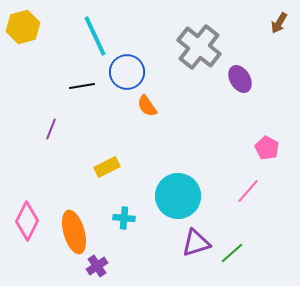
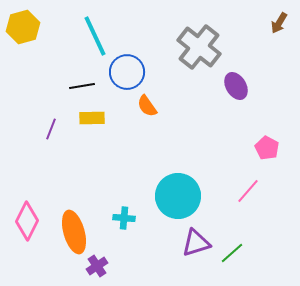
purple ellipse: moved 4 px left, 7 px down
yellow rectangle: moved 15 px left, 49 px up; rotated 25 degrees clockwise
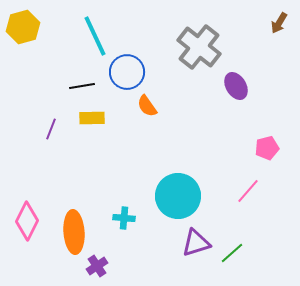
pink pentagon: rotated 30 degrees clockwise
orange ellipse: rotated 12 degrees clockwise
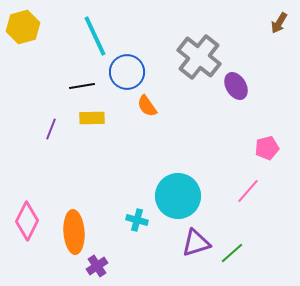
gray cross: moved 10 px down
cyan cross: moved 13 px right, 2 px down; rotated 10 degrees clockwise
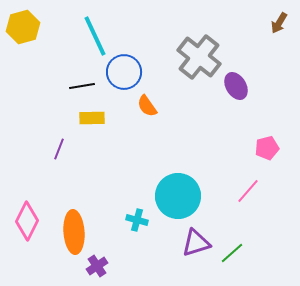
blue circle: moved 3 px left
purple line: moved 8 px right, 20 px down
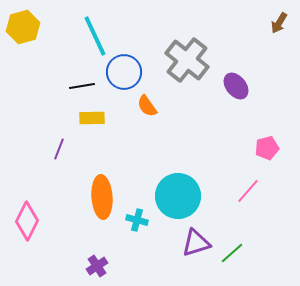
gray cross: moved 12 px left, 3 px down
purple ellipse: rotated 8 degrees counterclockwise
orange ellipse: moved 28 px right, 35 px up
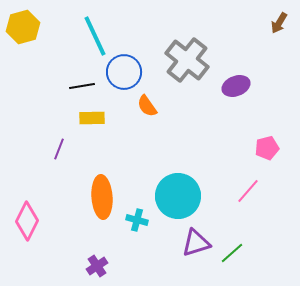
purple ellipse: rotated 72 degrees counterclockwise
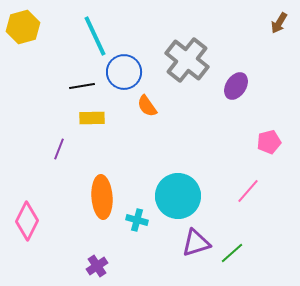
purple ellipse: rotated 36 degrees counterclockwise
pink pentagon: moved 2 px right, 6 px up
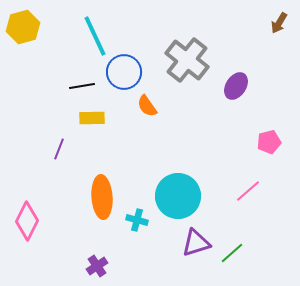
pink line: rotated 8 degrees clockwise
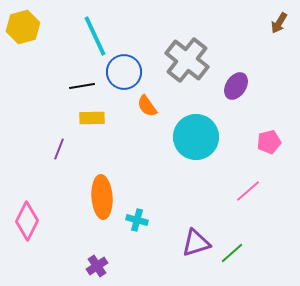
cyan circle: moved 18 px right, 59 px up
